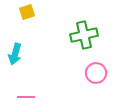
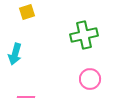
pink circle: moved 6 px left, 6 px down
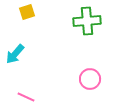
green cross: moved 3 px right, 14 px up; rotated 8 degrees clockwise
cyan arrow: rotated 25 degrees clockwise
pink line: rotated 24 degrees clockwise
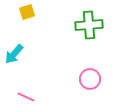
green cross: moved 2 px right, 4 px down
cyan arrow: moved 1 px left
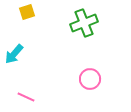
green cross: moved 5 px left, 2 px up; rotated 16 degrees counterclockwise
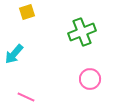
green cross: moved 2 px left, 9 px down
